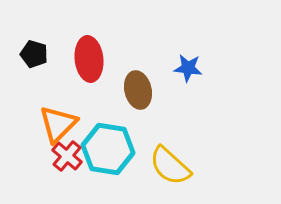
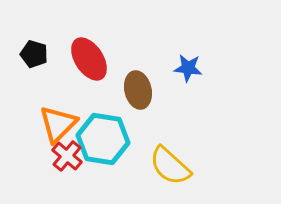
red ellipse: rotated 27 degrees counterclockwise
cyan hexagon: moved 5 px left, 10 px up
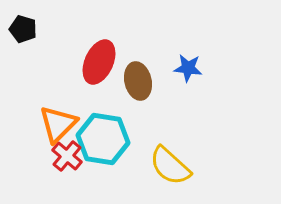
black pentagon: moved 11 px left, 25 px up
red ellipse: moved 10 px right, 3 px down; rotated 57 degrees clockwise
brown ellipse: moved 9 px up
